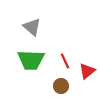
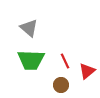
gray triangle: moved 3 px left, 1 px down
brown circle: moved 1 px up
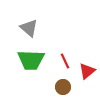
brown circle: moved 2 px right, 2 px down
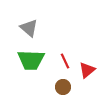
red triangle: moved 1 px up
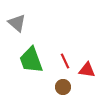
gray triangle: moved 12 px left, 5 px up
green trapezoid: rotated 68 degrees clockwise
red triangle: rotated 48 degrees clockwise
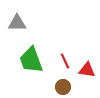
gray triangle: rotated 42 degrees counterclockwise
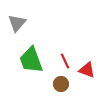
gray triangle: rotated 48 degrees counterclockwise
red triangle: rotated 12 degrees clockwise
brown circle: moved 2 px left, 3 px up
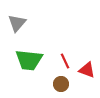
green trapezoid: moved 2 px left; rotated 64 degrees counterclockwise
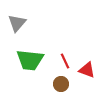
green trapezoid: moved 1 px right
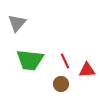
red triangle: rotated 24 degrees counterclockwise
